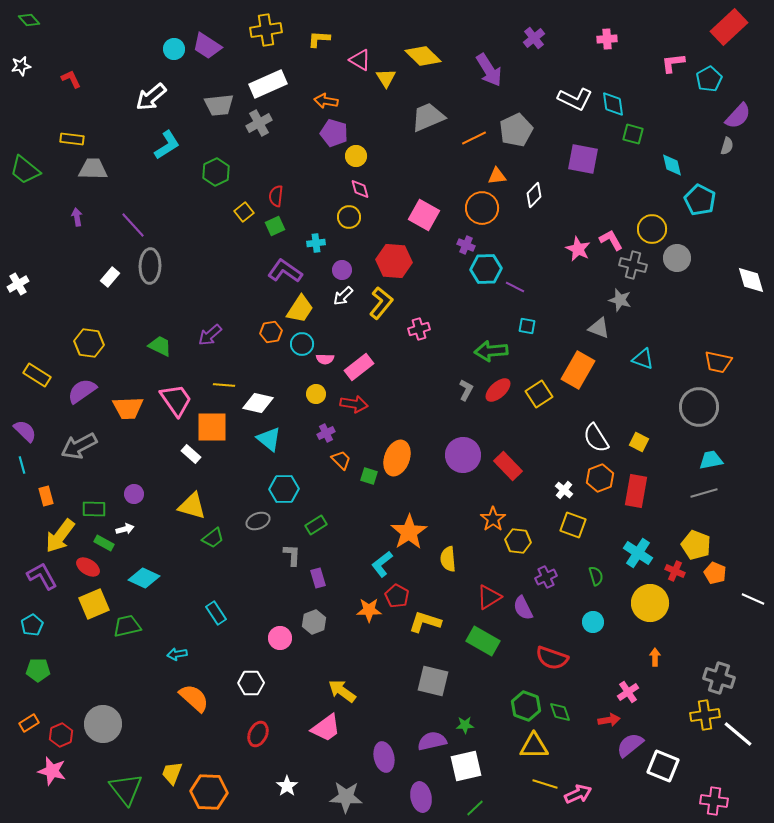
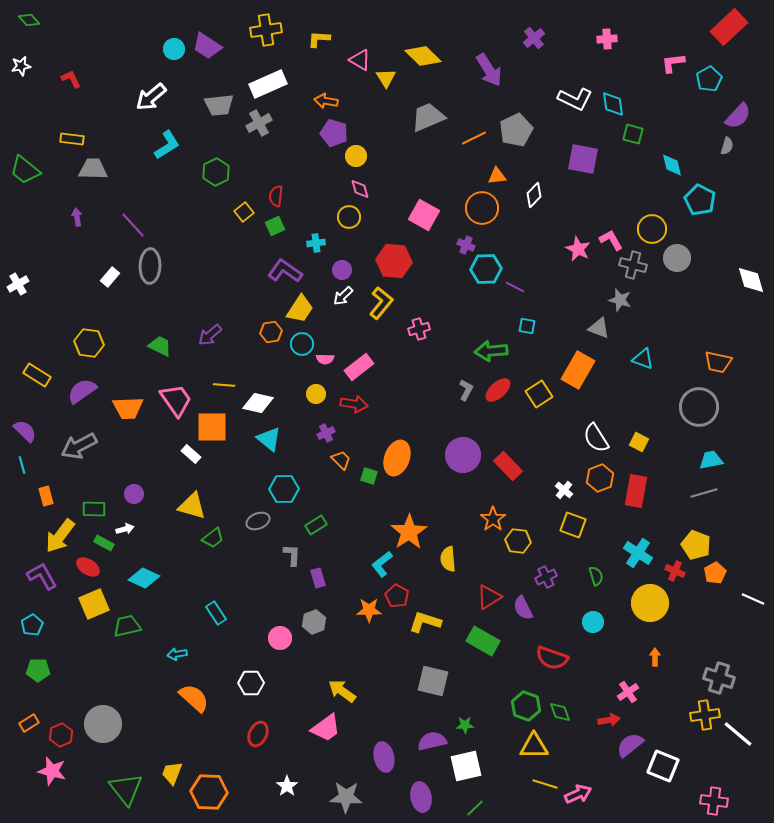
orange pentagon at (715, 573): rotated 20 degrees clockwise
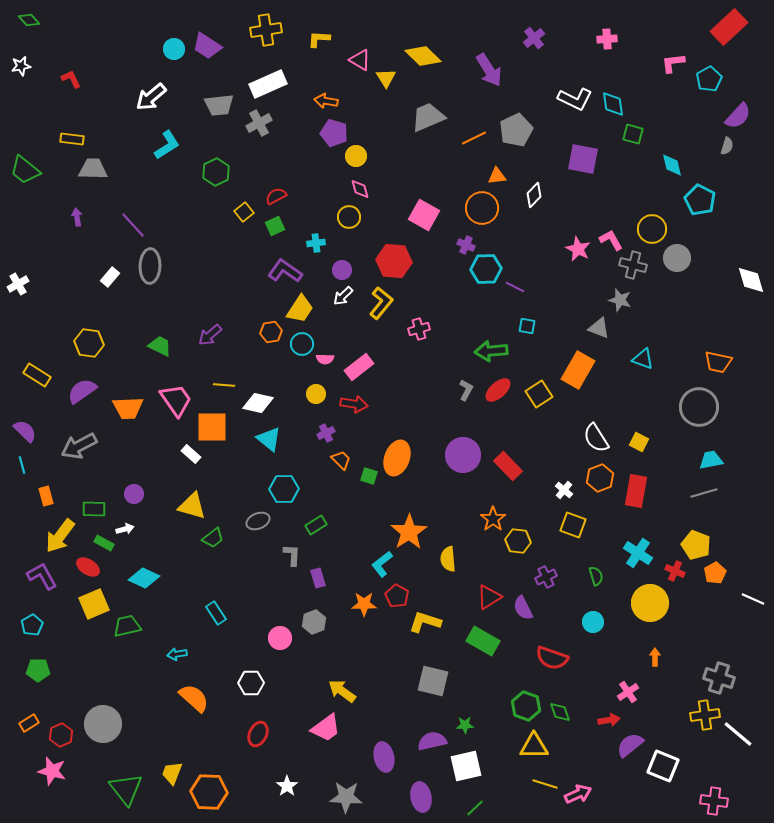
red semicircle at (276, 196): rotated 55 degrees clockwise
orange star at (369, 610): moved 5 px left, 6 px up
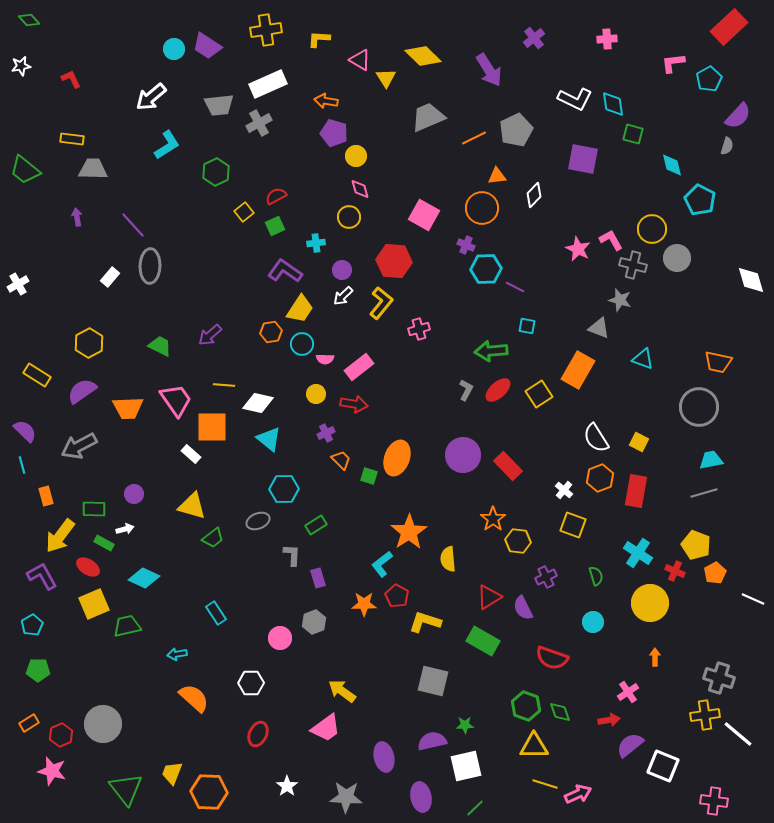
yellow hexagon at (89, 343): rotated 24 degrees clockwise
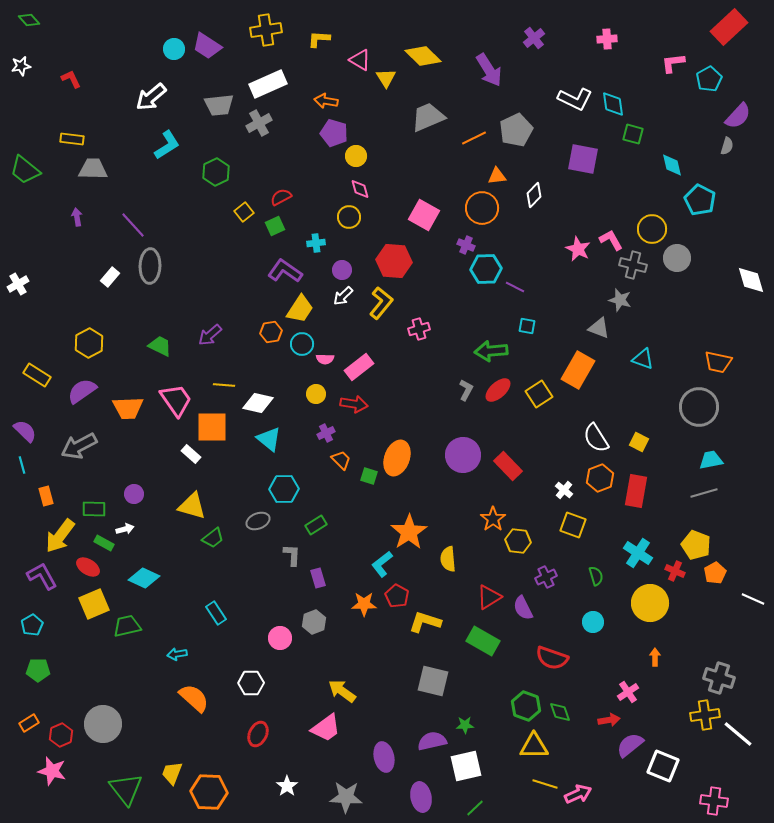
red semicircle at (276, 196): moved 5 px right, 1 px down
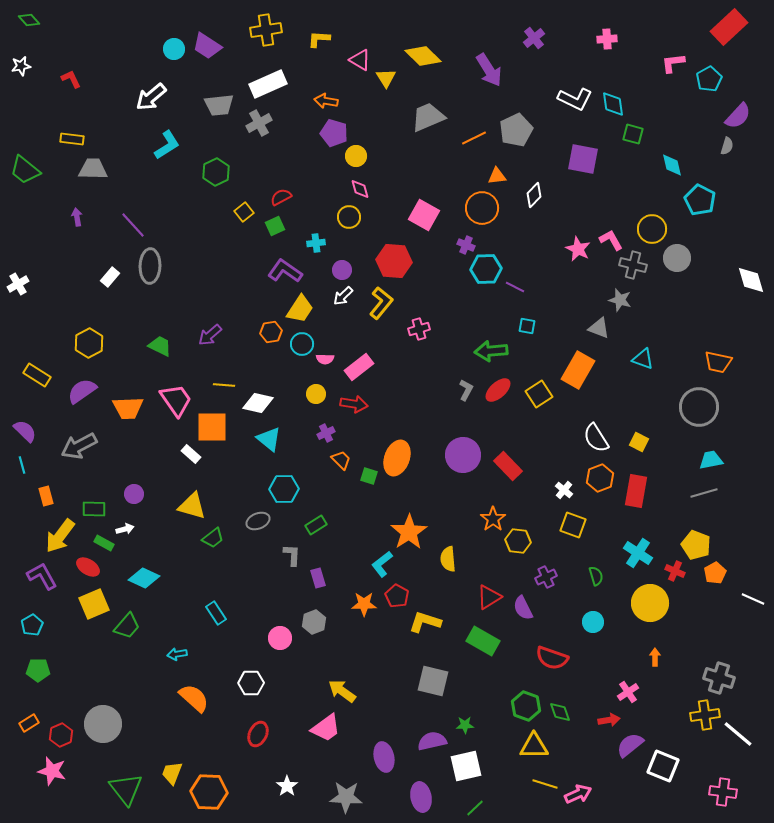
green trapezoid at (127, 626): rotated 144 degrees clockwise
pink cross at (714, 801): moved 9 px right, 9 px up
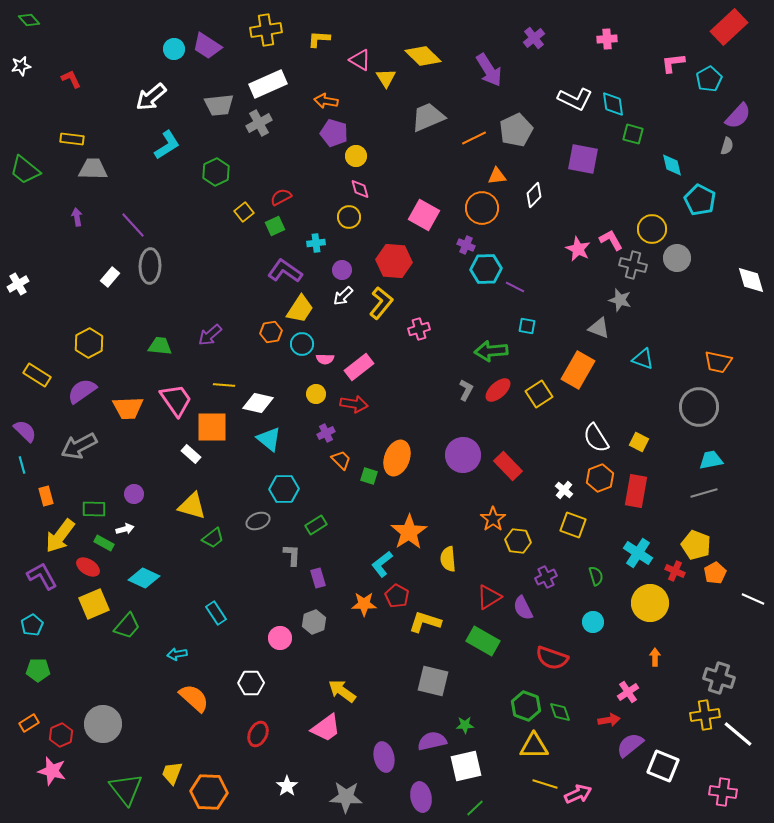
green trapezoid at (160, 346): rotated 20 degrees counterclockwise
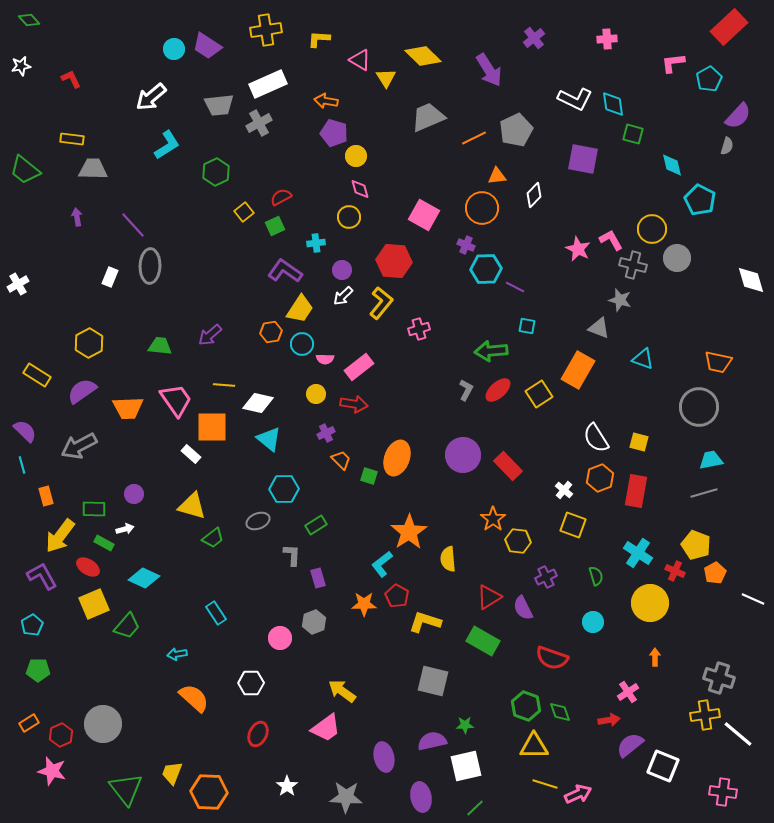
white rectangle at (110, 277): rotated 18 degrees counterclockwise
yellow square at (639, 442): rotated 12 degrees counterclockwise
